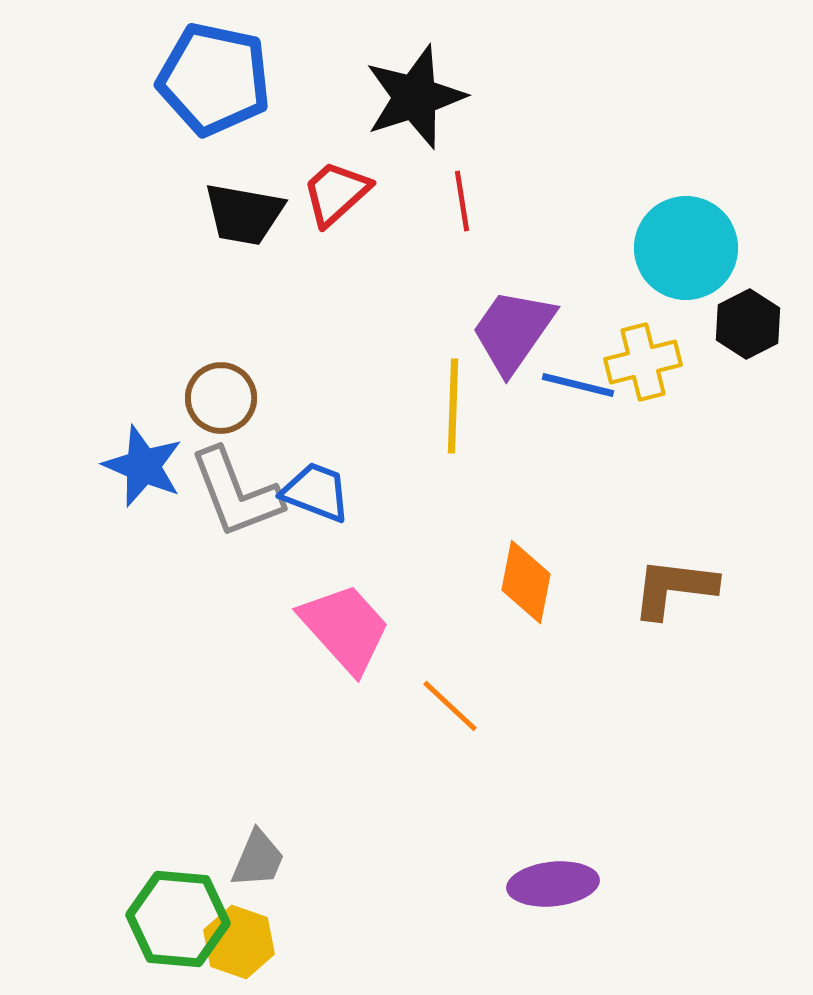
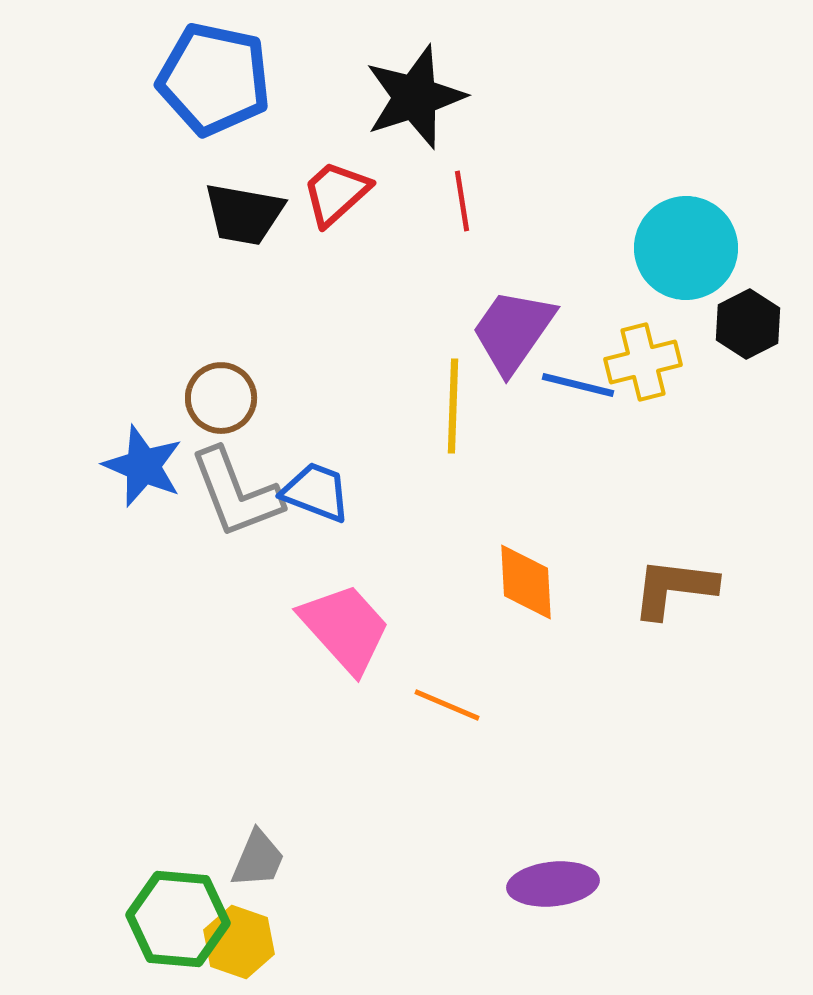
orange diamond: rotated 14 degrees counterclockwise
orange line: moved 3 px left, 1 px up; rotated 20 degrees counterclockwise
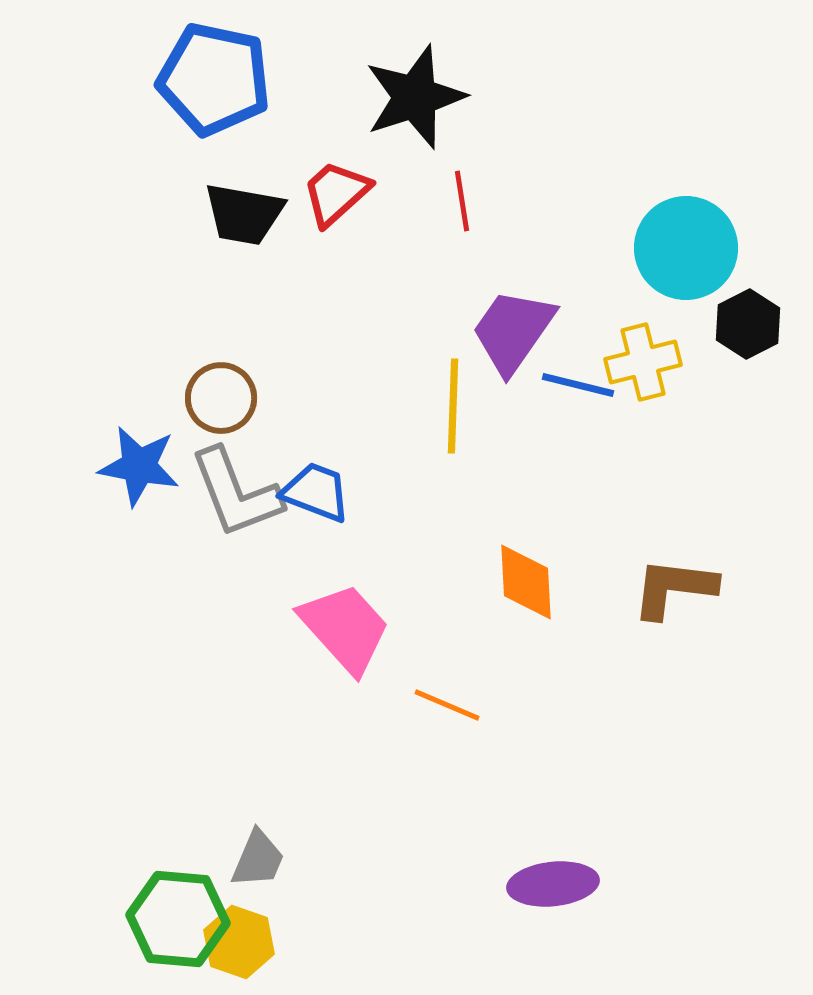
blue star: moved 4 px left; rotated 12 degrees counterclockwise
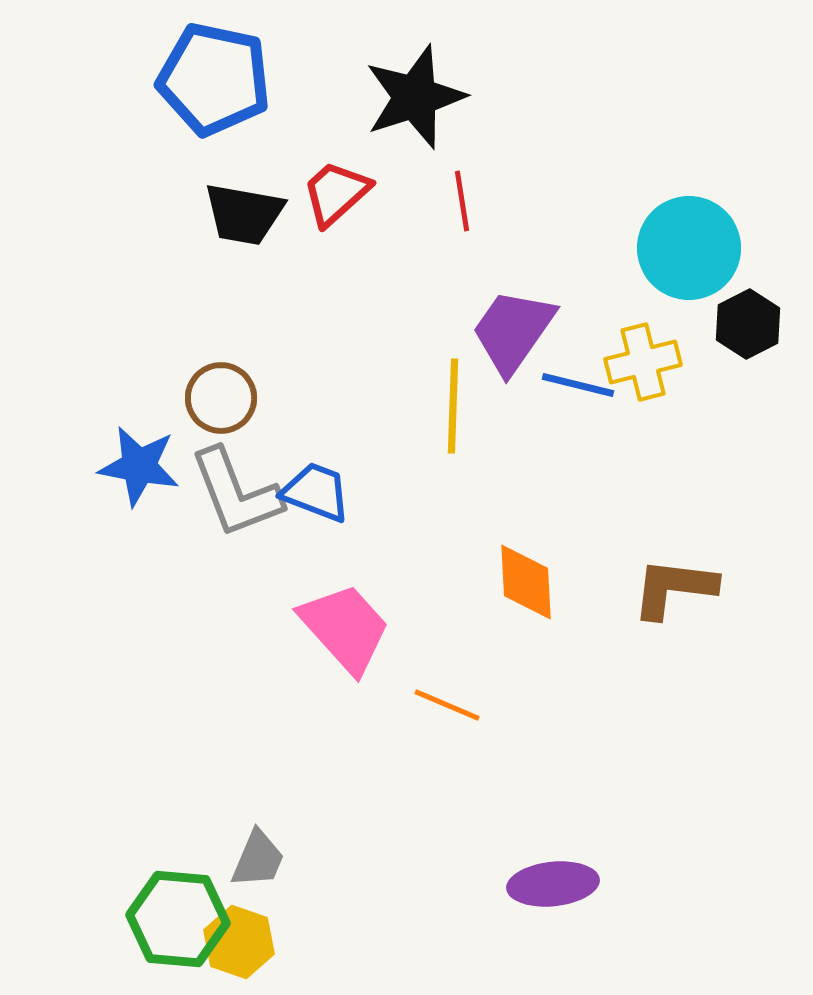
cyan circle: moved 3 px right
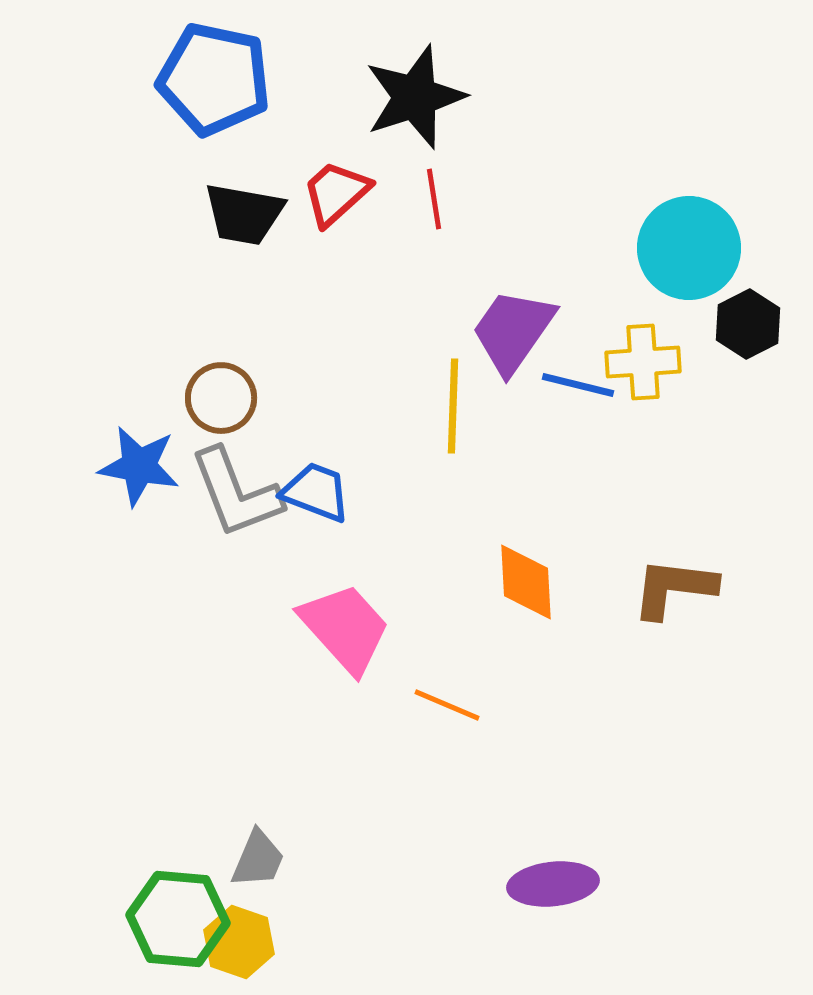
red line: moved 28 px left, 2 px up
yellow cross: rotated 10 degrees clockwise
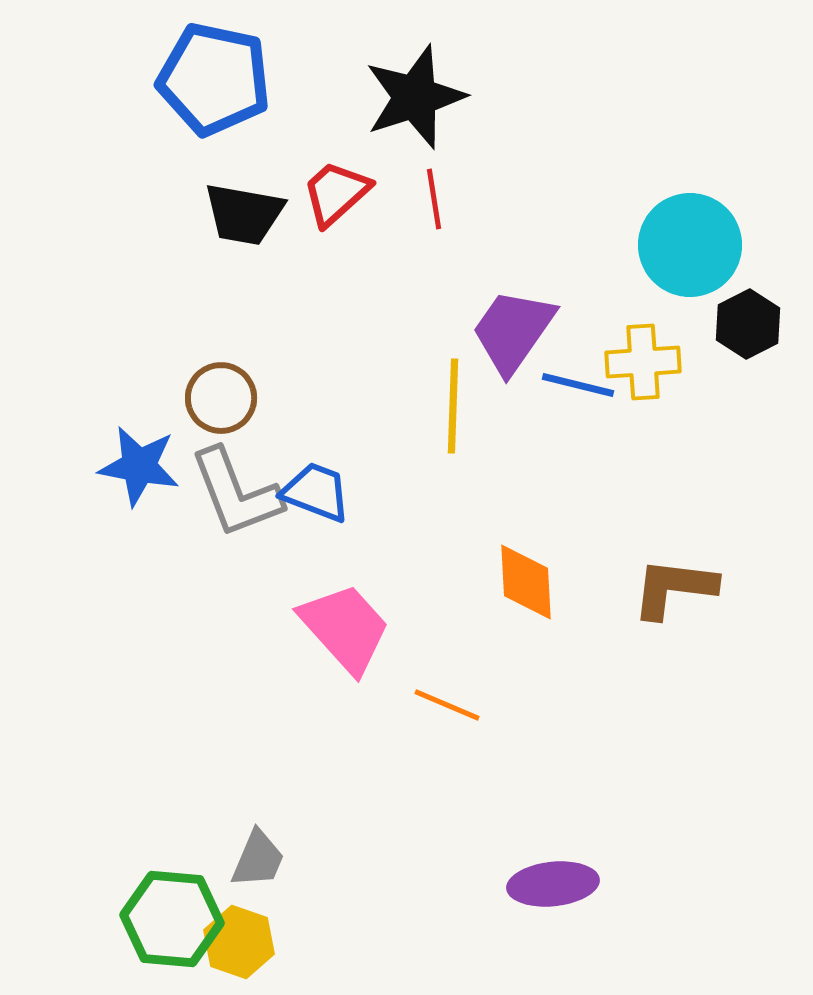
cyan circle: moved 1 px right, 3 px up
green hexagon: moved 6 px left
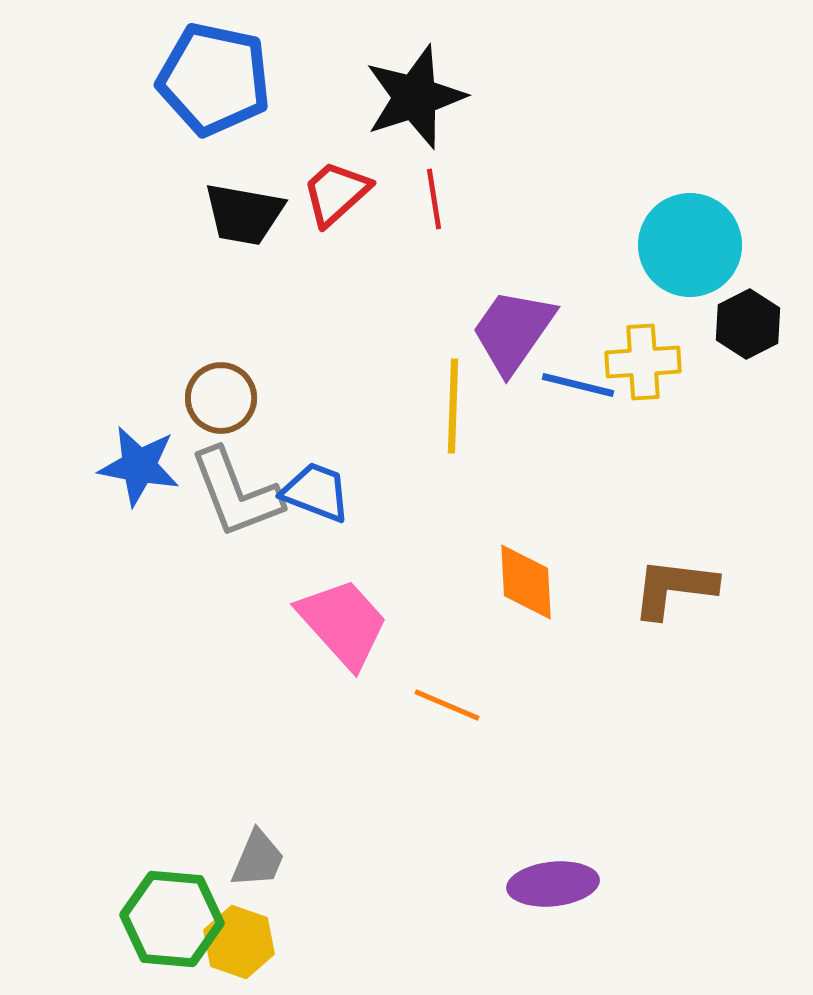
pink trapezoid: moved 2 px left, 5 px up
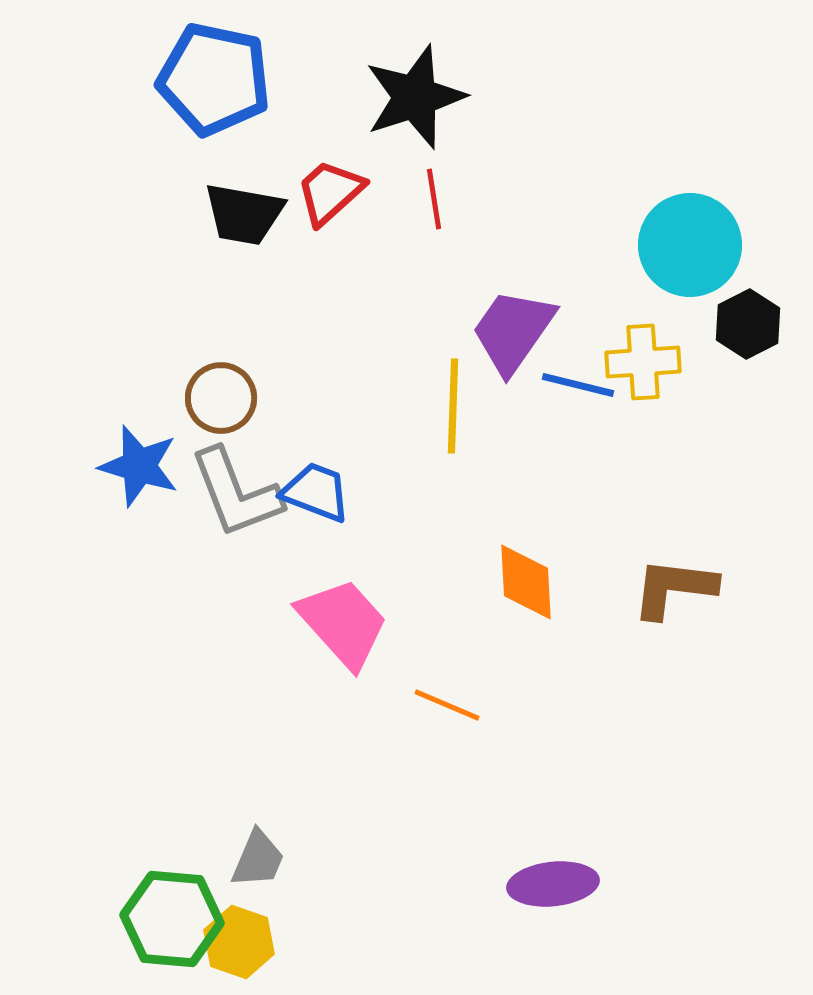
red trapezoid: moved 6 px left, 1 px up
blue star: rotated 6 degrees clockwise
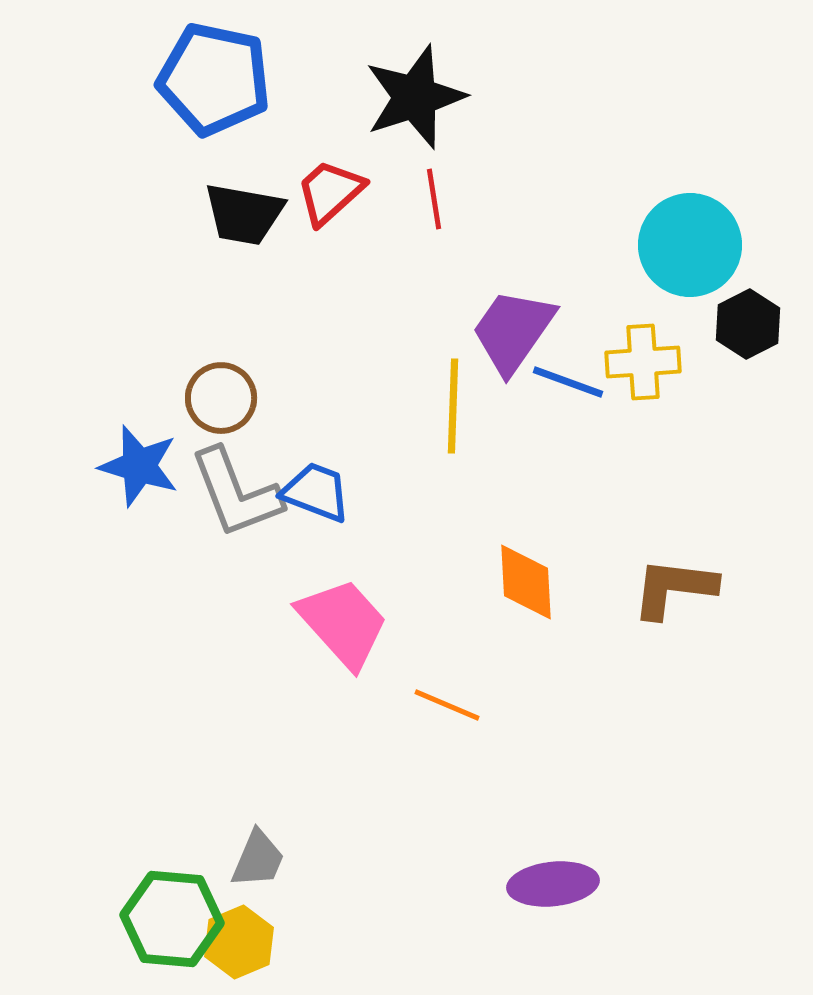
blue line: moved 10 px left, 3 px up; rotated 6 degrees clockwise
yellow hexagon: rotated 18 degrees clockwise
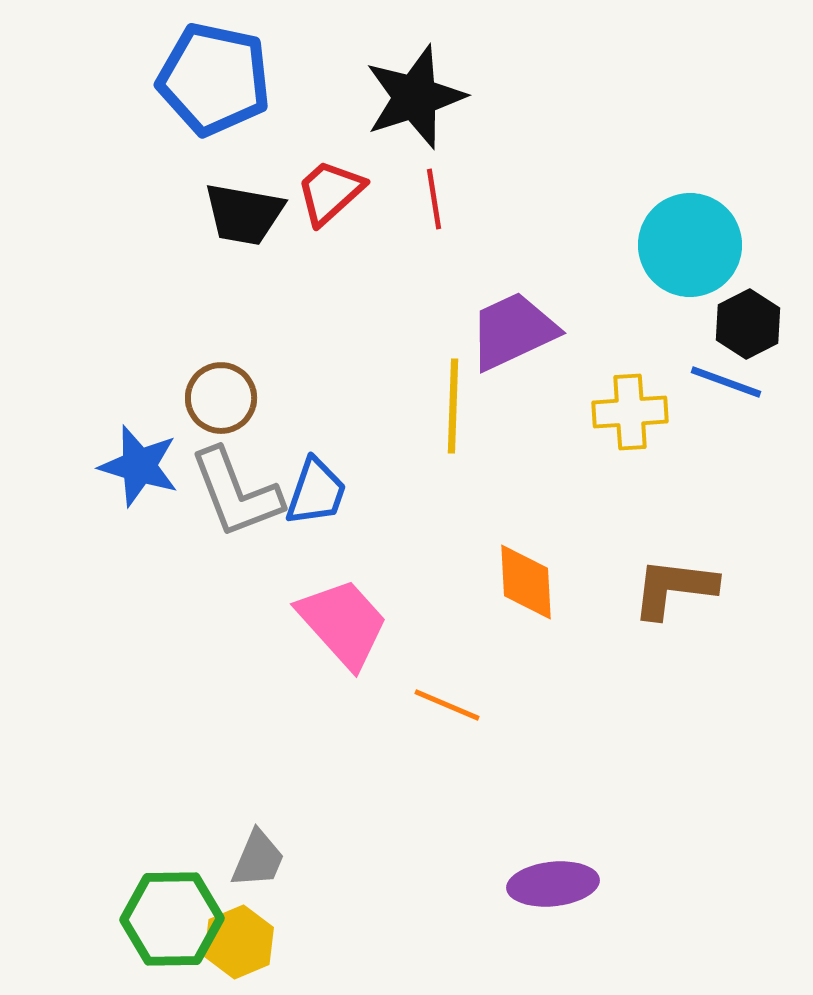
purple trapezoid: rotated 30 degrees clockwise
yellow cross: moved 13 px left, 50 px down
blue line: moved 158 px right
blue trapezoid: rotated 88 degrees clockwise
green hexagon: rotated 6 degrees counterclockwise
